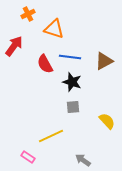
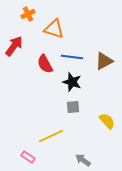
blue line: moved 2 px right
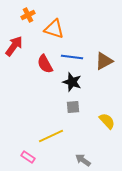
orange cross: moved 1 px down
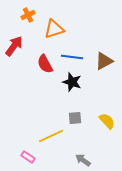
orange triangle: rotated 35 degrees counterclockwise
gray square: moved 2 px right, 11 px down
